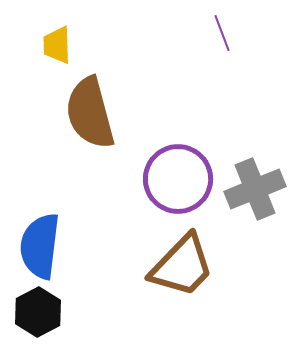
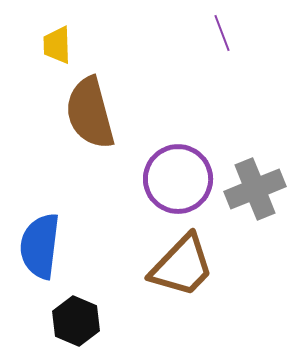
black hexagon: moved 38 px right, 9 px down; rotated 9 degrees counterclockwise
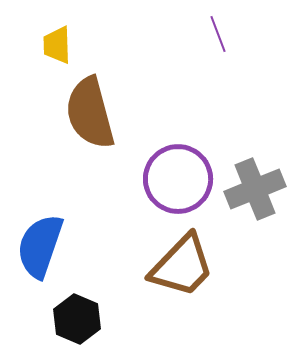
purple line: moved 4 px left, 1 px down
blue semicircle: rotated 12 degrees clockwise
black hexagon: moved 1 px right, 2 px up
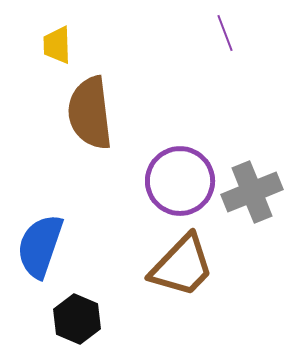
purple line: moved 7 px right, 1 px up
brown semicircle: rotated 8 degrees clockwise
purple circle: moved 2 px right, 2 px down
gray cross: moved 3 px left, 3 px down
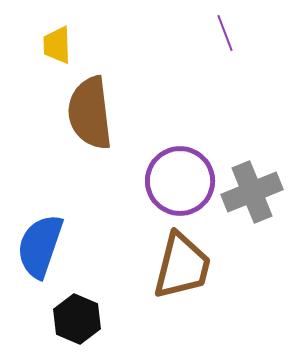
brown trapezoid: rotated 30 degrees counterclockwise
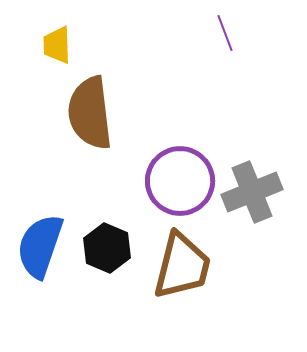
black hexagon: moved 30 px right, 71 px up
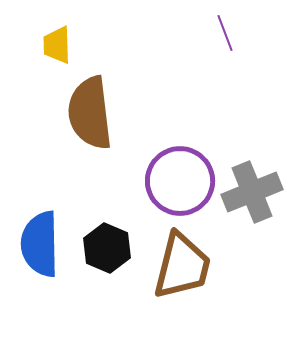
blue semicircle: moved 2 px up; rotated 20 degrees counterclockwise
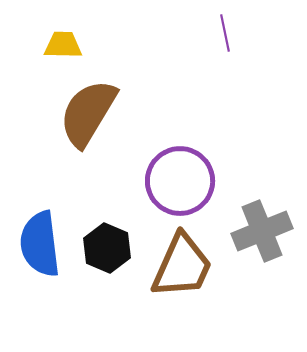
purple line: rotated 9 degrees clockwise
yellow trapezoid: moved 6 px right; rotated 93 degrees clockwise
brown semicircle: moved 2 px left; rotated 38 degrees clockwise
gray cross: moved 10 px right, 39 px down
blue semicircle: rotated 6 degrees counterclockwise
brown trapezoid: rotated 10 degrees clockwise
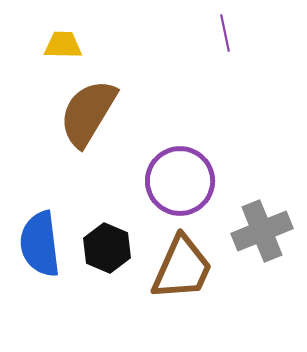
brown trapezoid: moved 2 px down
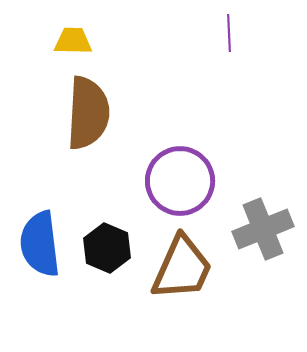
purple line: moved 4 px right; rotated 9 degrees clockwise
yellow trapezoid: moved 10 px right, 4 px up
brown semicircle: rotated 152 degrees clockwise
gray cross: moved 1 px right, 2 px up
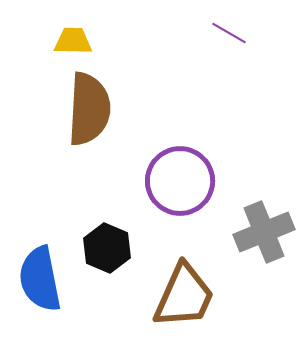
purple line: rotated 57 degrees counterclockwise
brown semicircle: moved 1 px right, 4 px up
gray cross: moved 1 px right, 3 px down
blue semicircle: moved 35 px down; rotated 4 degrees counterclockwise
brown trapezoid: moved 2 px right, 28 px down
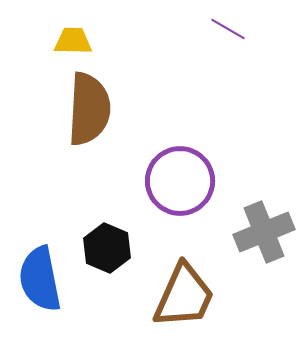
purple line: moved 1 px left, 4 px up
